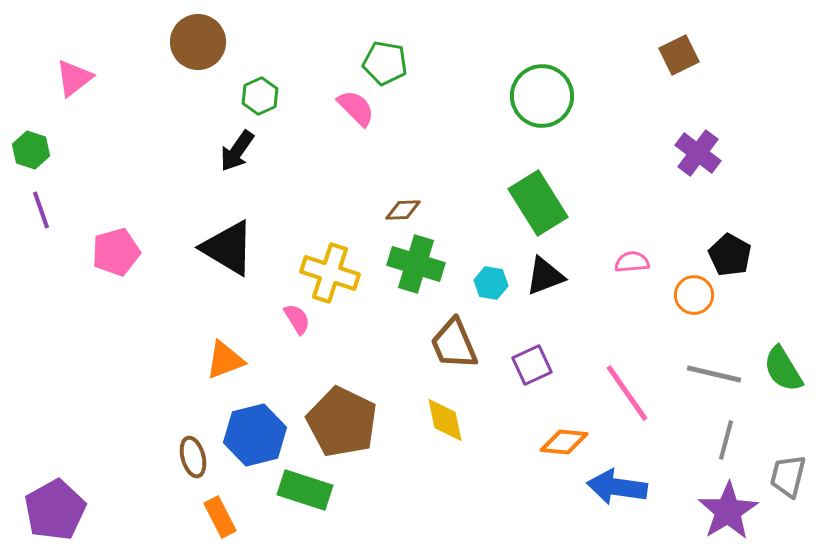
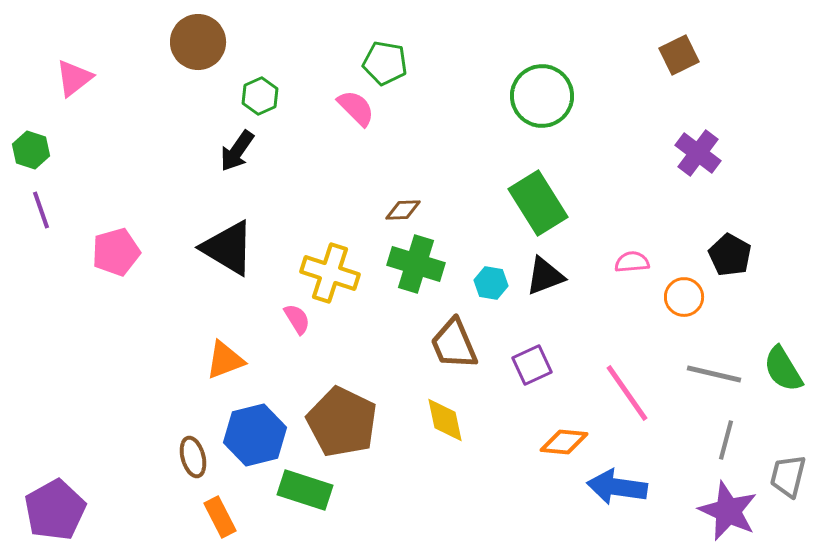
orange circle at (694, 295): moved 10 px left, 2 px down
purple star at (728, 511): rotated 16 degrees counterclockwise
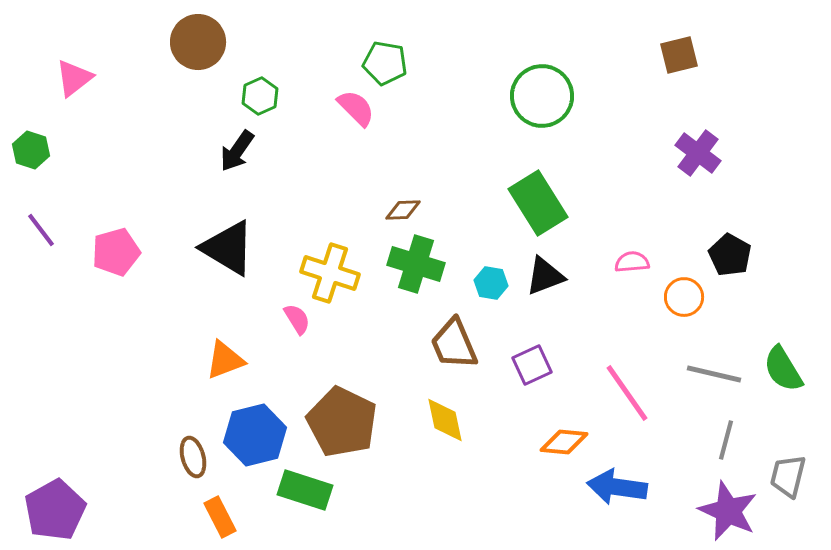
brown square at (679, 55): rotated 12 degrees clockwise
purple line at (41, 210): moved 20 px down; rotated 18 degrees counterclockwise
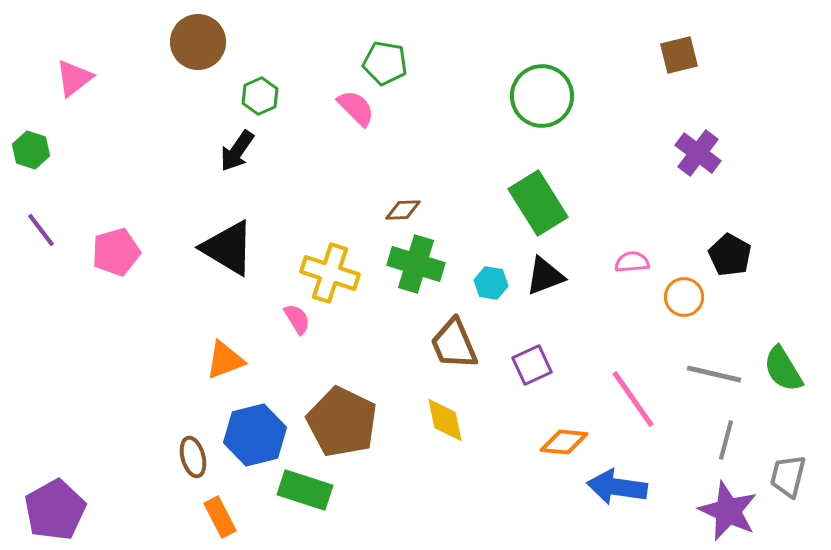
pink line at (627, 393): moved 6 px right, 6 px down
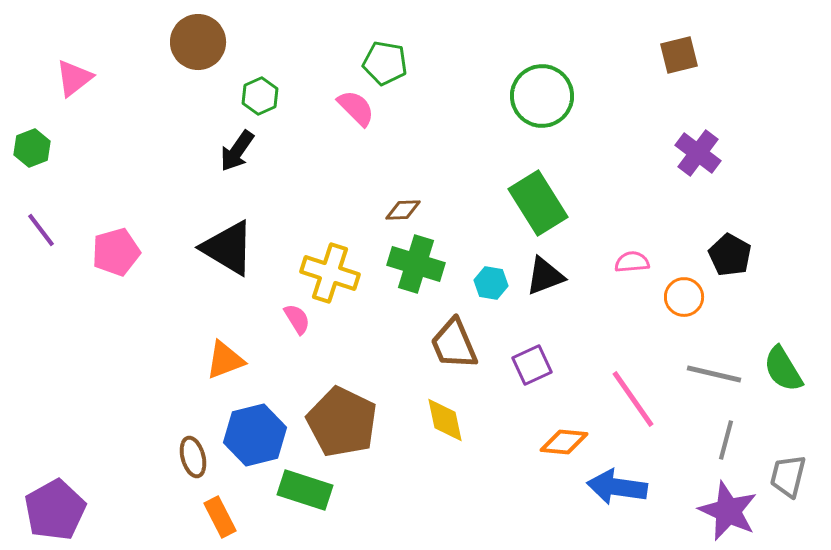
green hexagon at (31, 150): moved 1 px right, 2 px up; rotated 21 degrees clockwise
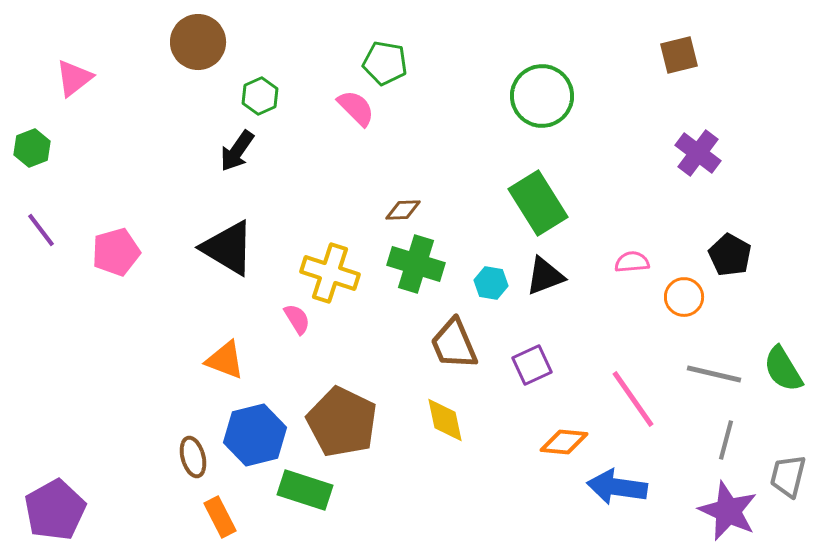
orange triangle at (225, 360): rotated 42 degrees clockwise
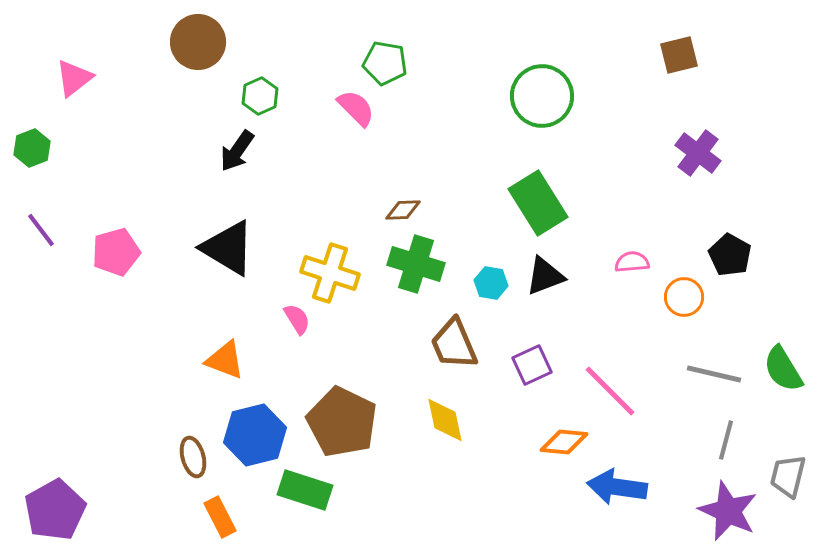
pink line at (633, 399): moved 23 px left, 8 px up; rotated 10 degrees counterclockwise
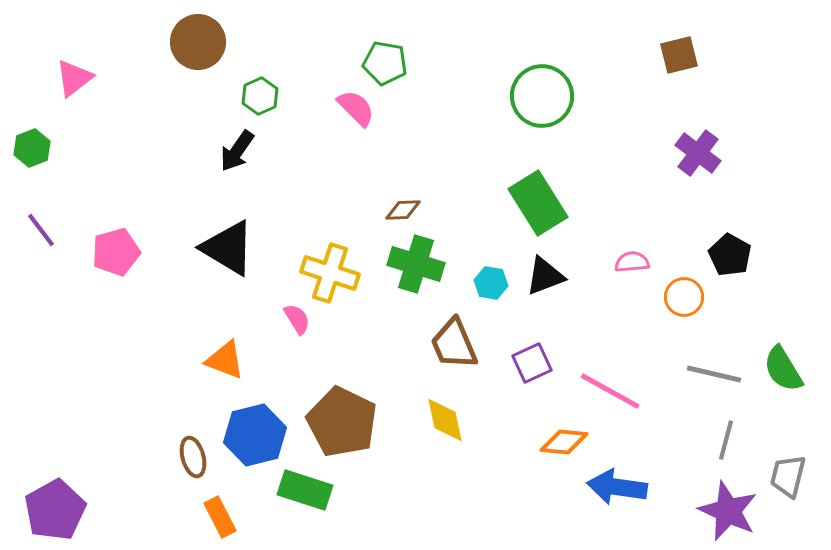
purple square at (532, 365): moved 2 px up
pink line at (610, 391): rotated 16 degrees counterclockwise
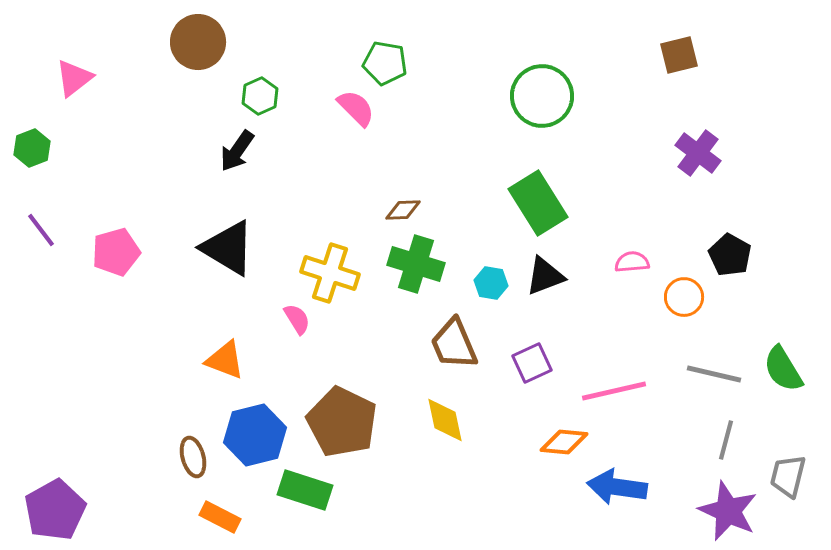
pink line at (610, 391): moved 4 px right; rotated 42 degrees counterclockwise
orange rectangle at (220, 517): rotated 36 degrees counterclockwise
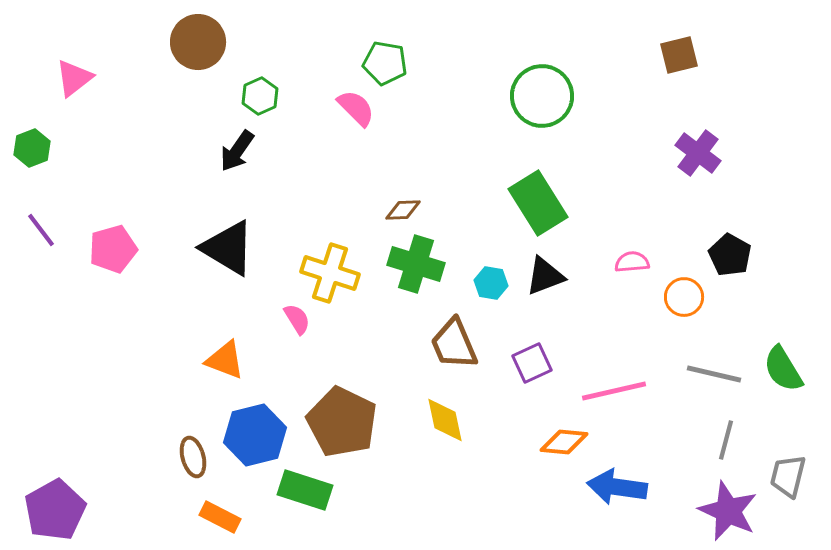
pink pentagon at (116, 252): moved 3 px left, 3 px up
